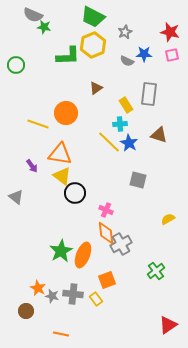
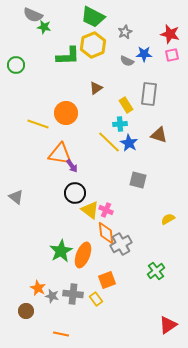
red star at (170, 32): moved 2 px down
purple arrow at (32, 166): moved 40 px right
yellow triangle at (62, 176): moved 28 px right, 34 px down
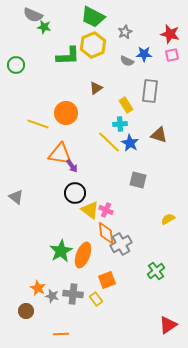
gray rectangle at (149, 94): moved 1 px right, 3 px up
blue star at (129, 143): moved 1 px right
orange line at (61, 334): rotated 14 degrees counterclockwise
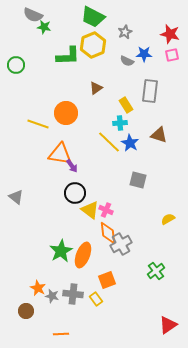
cyan cross at (120, 124): moved 1 px up
orange diamond at (106, 233): moved 2 px right
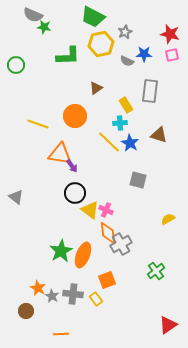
yellow hexagon at (93, 45): moved 8 px right, 1 px up; rotated 10 degrees clockwise
orange circle at (66, 113): moved 9 px right, 3 px down
gray star at (52, 296): rotated 16 degrees clockwise
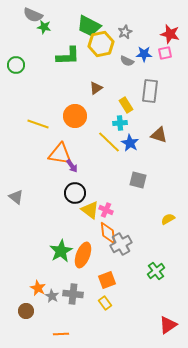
green trapezoid at (93, 17): moved 4 px left, 9 px down
pink square at (172, 55): moved 7 px left, 2 px up
yellow rectangle at (96, 299): moved 9 px right, 4 px down
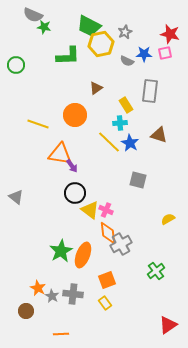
orange circle at (75, 116): moved 1 px up
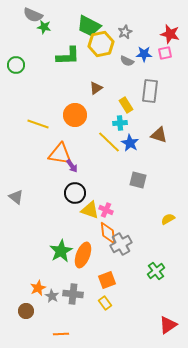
yellow triangle at (90, 210): rotated 18 degrees counterclockwise
orange star at (38, 288): rotated 21 degrees clockwise
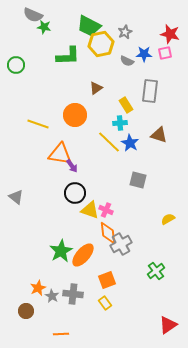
orange ellipse at (83, 255): rotated 20 degrees clockwise
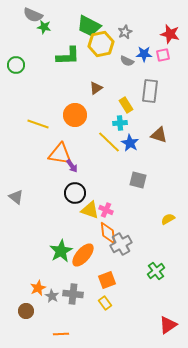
pink square at (165, 53): moved 2 px left, 2 px down
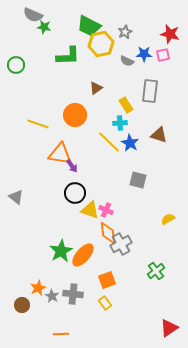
brown circle at (26, 311): moved 4 px left, 6 px up
red triangle at (168, 325): moved 1 px right, 3 px down
